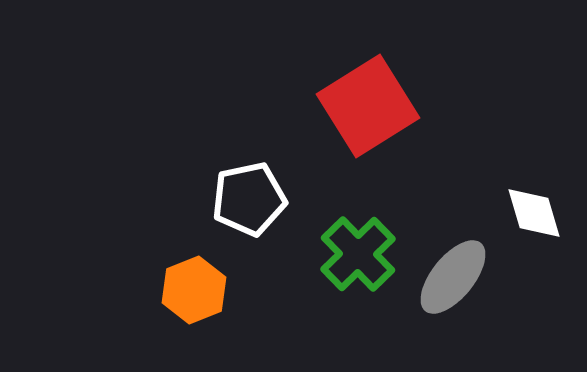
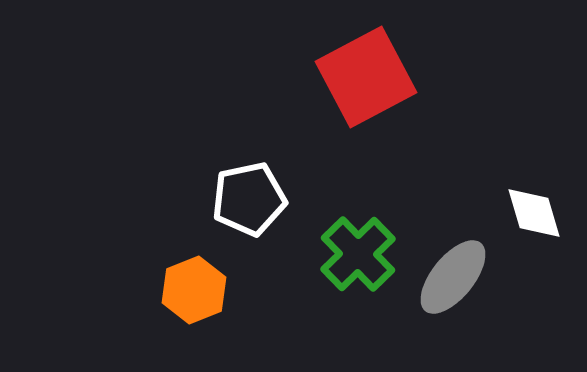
red square: moved 2 px left, 29 px up; rotated 4 degrees clockwise
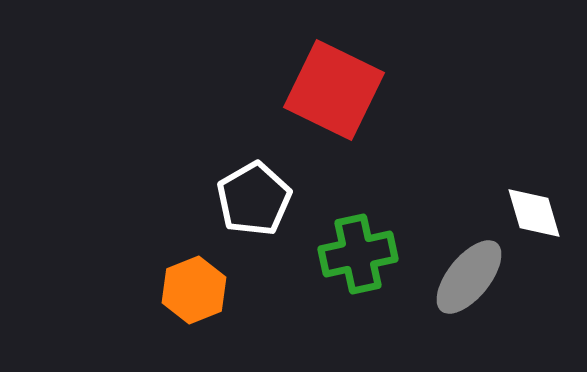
red square: moved 32 px left, 13 px down; rotated 36 degrees counterclockwise
white pentagon: moved 5 px right; rotated 18 degrees counterclockwise
green cross: rotated 32 degrees clockwise
gray ellipse: moved 16 px right
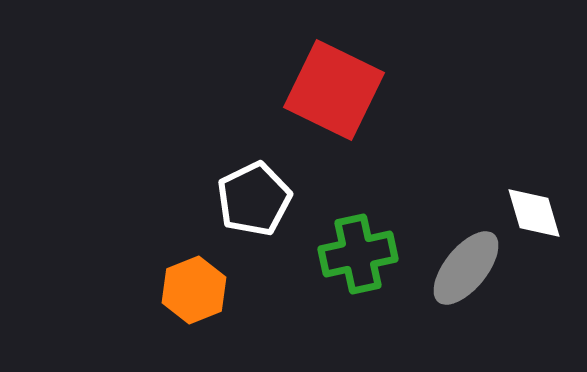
white pentagon: rotated 4 degrees clockwise
gray ellipse: moved 3 px left, 9 px up
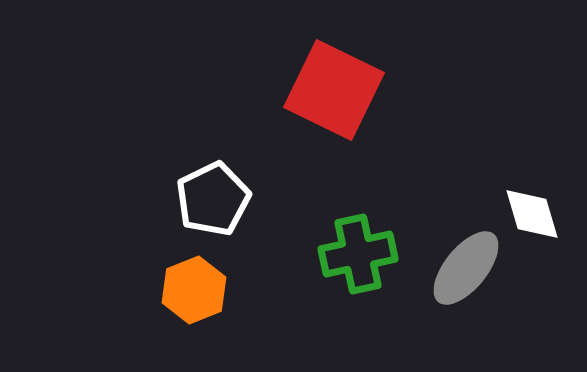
white pentagon: moved 41 px left
white diamond: moved 2 px left, 1 px down
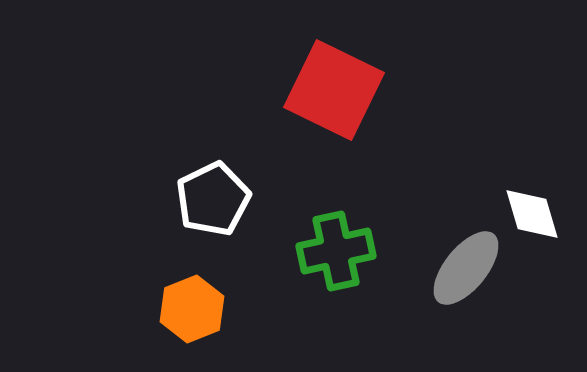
green cross: moved 22 px left, 3 px up
orange hexagon: moved 2 px left, 19 px down
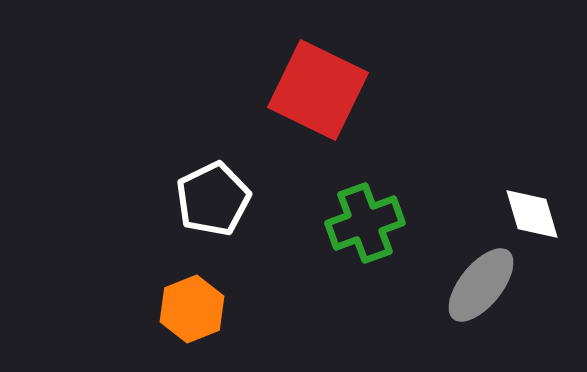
red square: moved 16 px left
green cross: moved 29 px right, 28 px up; rotated 8 degrees counterclockwise
gray ellipse: moved 15 px right, 17 px down
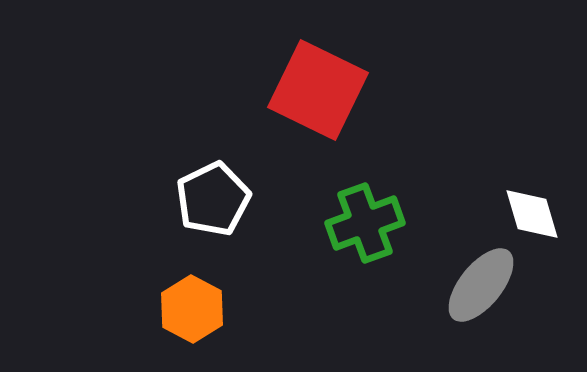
orange hexagon: rotated 10 degrees counterclockwise
